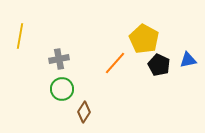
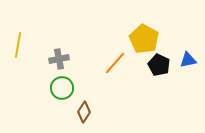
yellow line: moved 2 px left, 9 px down
green circle: moved 1 px up
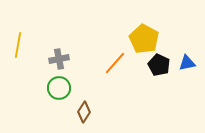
blue triangle: moved 1 px left, 3 px down
green circle: moved 3 px left
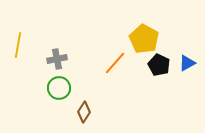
gray cross: moved 2 px left
blue triangle: rotated 18 degrees counterclockwise
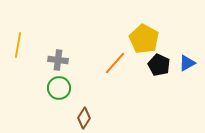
gray cross: moved 1 px right, 1 px down; rotated 18 degrees clockwise
brown diamond: moved 6 px down
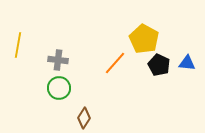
blue triangle: rotated 36 degrees clockwise
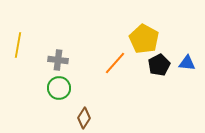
black pentagon: rotated 20 degrees clockwise
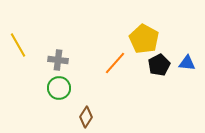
yellow line: rotated 40 degrees counterclockwise
brown diamond: moved 2 px right, 1 px up
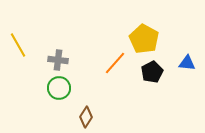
black pentagon: moved 7 px left, 7 px down
